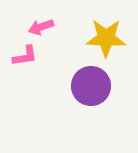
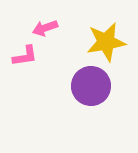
pink arrow: moved 4 px right, 1 px down
yellow star: moved 4 px down; rotated 12 degrees counterclockwise
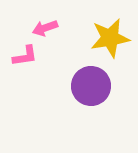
yellow star: moved 4 px right, 4 px up
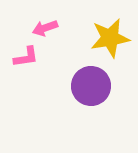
pink L-shape: moved 1 px right, 1 px down
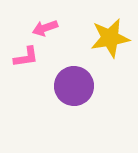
purple circle: moved 17 px left
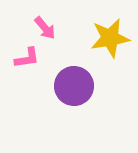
pink arrow: rotated 110 degrees counterclockwise
pink L-shape: moved 1 px right, 1 px down
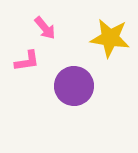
yellow star: rotated 18 degrees clockwise
pink L-shape: moved 3 px down
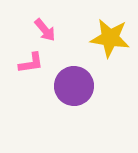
pink arrow: moved 2 px down
pink L-shape: moved 4 px right, 2 px down
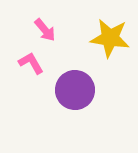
pink L-shape: rotated 112 degrees counterclockwise
purple circle: moved 1 px right, 4 px down
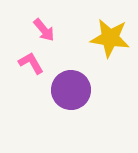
pink arrow: moved 1 px left
purple circle: moved 4 px left
